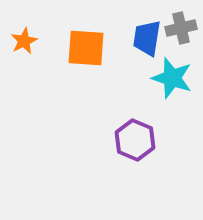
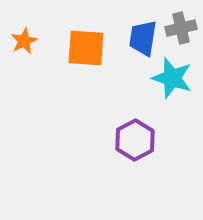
blue trapezoid: moved 4 px left
purple hexagon: rotated 9 degrees clockwise
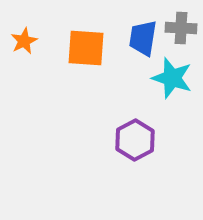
gray cross: rotated 16 degrees clockwise
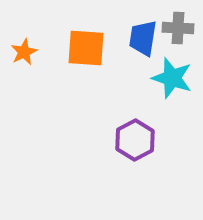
gray cross: moved 3 px left
orange star: moved 11 px down
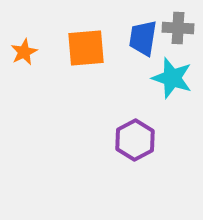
orange square: rotated 9 degrees counterclockwise
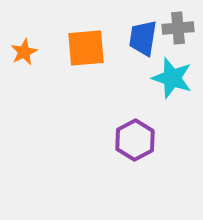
gray cross: rotated 8 degrees counterclockwise
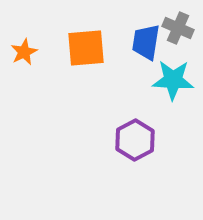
gray cross: rotated 28 degrees clockwise
blue trapezoid: moved 3 px right, 4 px down
cyan star: moved 1 px right, 2 px down; rotated 15 degrees counterclockwise
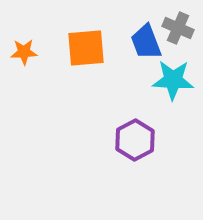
blue trapezoid: rotated 30 degrees counterclockwise
orange star: rotated 24 degrees clockwise
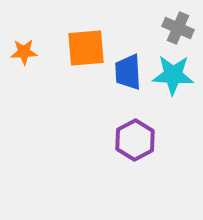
blue trapezoid: moved 18 px left, 30 px down; rotated 18 degrees clockwise
cyan star: moved 5 px up
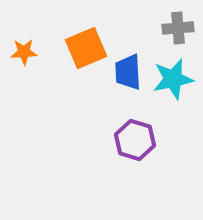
gray cross: rotated 28 degrees counterclockwise
orange square: rotated 18 degrees counterclockwise
cyan star: moved 4 px down; rotated 15 degrees counterclockwise
purple hexagon: rotated 15 degrees counterclockwise
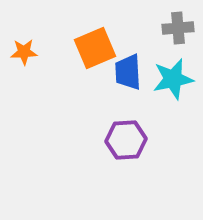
orange square: moved 9 px right
purple hexagon: moved 9 px left; rotated 21 degrees counterclockwise
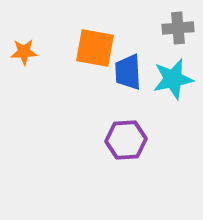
orange square: rotated 33 degrees clockwise
